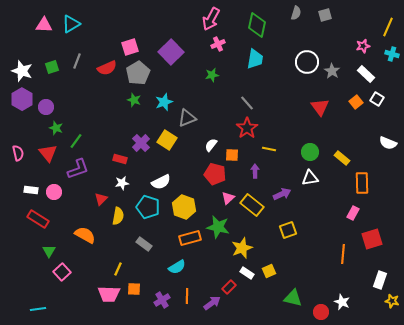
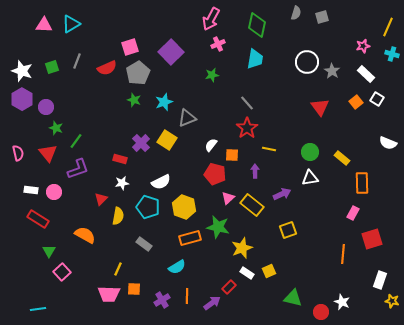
gray square at (325, 15): moved 3 px left, 2 px down
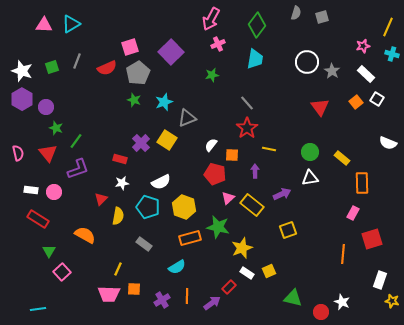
green diamond at (257, 25): rotated 25 degrees clockwise
